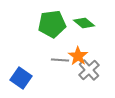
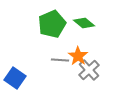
green pentagon: rotated 16 degrees counterclockwise
blue square: moved 6 px left
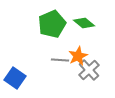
orange star: rotated 12 degrees clockwise
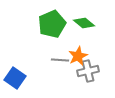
gray cross: moved 1 px left, 1 px down; rotated 30 degrees clockwise
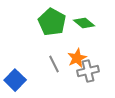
green pentagon: moved 2 px up; rotated 20 degrees counterclockwise
orange star: moved 1 px left, 2 px down
gray line: moved 6 px left, 4 px down; rotated 60 degrees clockwise
blue square: moved 2 px down; rotated 10 degrees clockwise
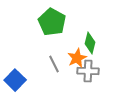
green diamond: moved 6 px right, 20 px down; rotated 65 degrees clockwise
gray cross: rotated 15 degrees clockwise
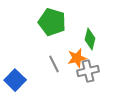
green pentagon: rotated 12 degrees counterclockwise
green diamond: moved 4 px up
orange star: rotated 12 degrees clockwise
gray cross: rotated 15 degrees counterclockwise
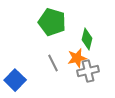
green diamond: moved 3 px left
gray line: moved 1 px left, 1 px up
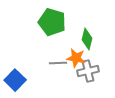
orange star: moved 1 px left; rotated 24 degrees clockwise
gray line: moved 5 px right; rotated 66 degrees counterclockwise
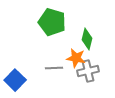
gray line: moved 4 px left, 5 px down
